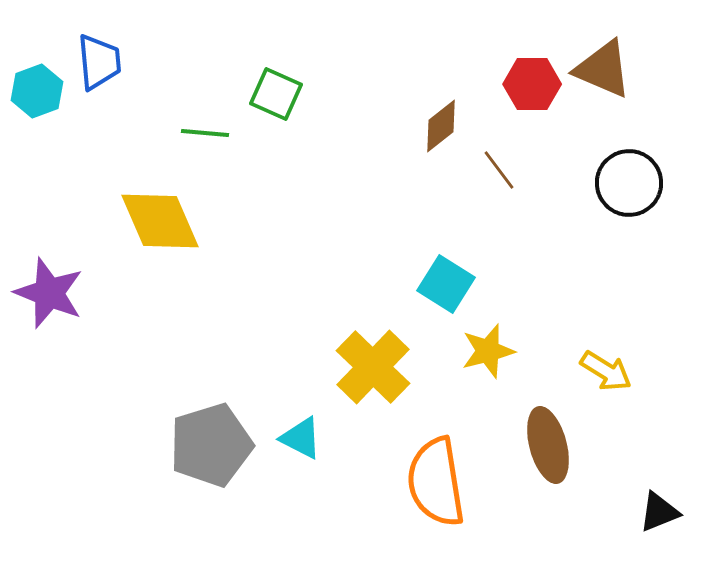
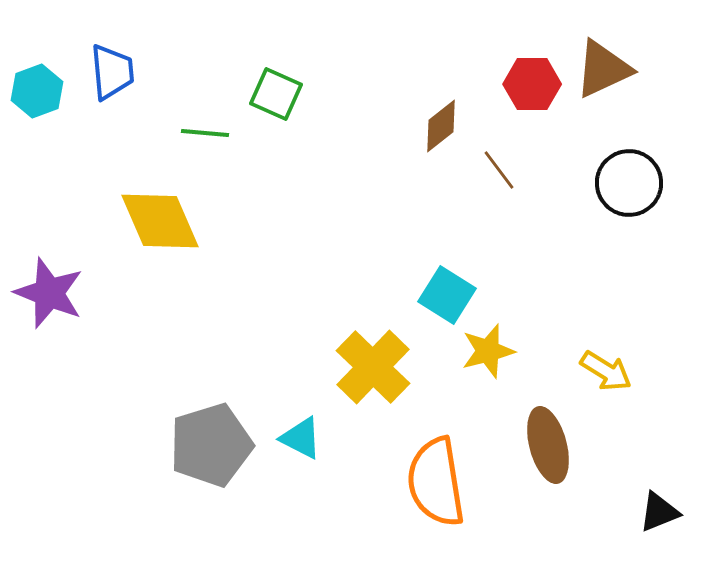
blue trapezoid: moved 13 px right, 10 px down
brown triangle: rotated 48 degrees counterclockwise
cyan square: moved 1 px right, 11 px down
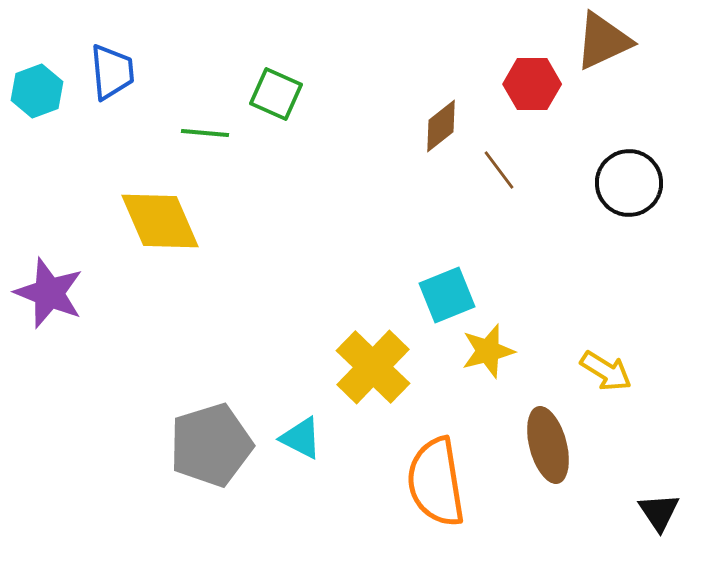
brown triangle: moved 28 px up
cyan square: rotated 36 degrees clockwise
black triangle: rotated 42 degrees counterclockwise
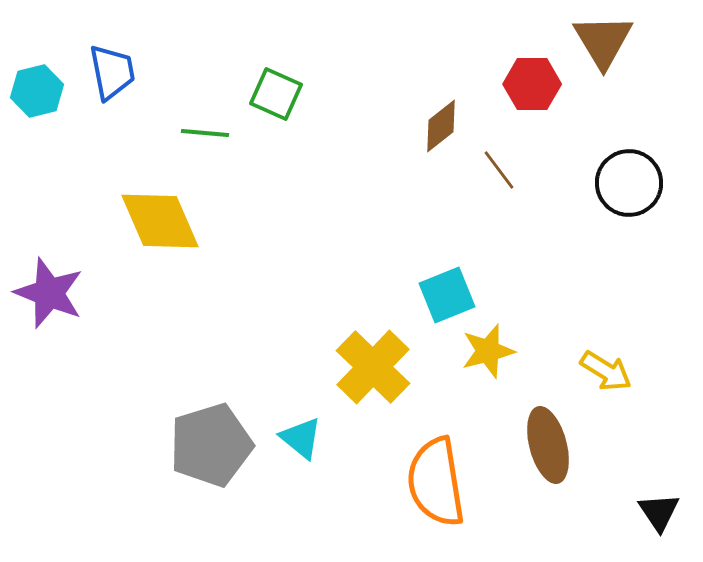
brown triangle: rotated 36 degrees counterclockwise
blue trapezoid: rotated 6 degrees counterclockwise
cyan hexagon: rotated 6 degrees clockwise
cyan triangle: rotated 12 degrees clockwise
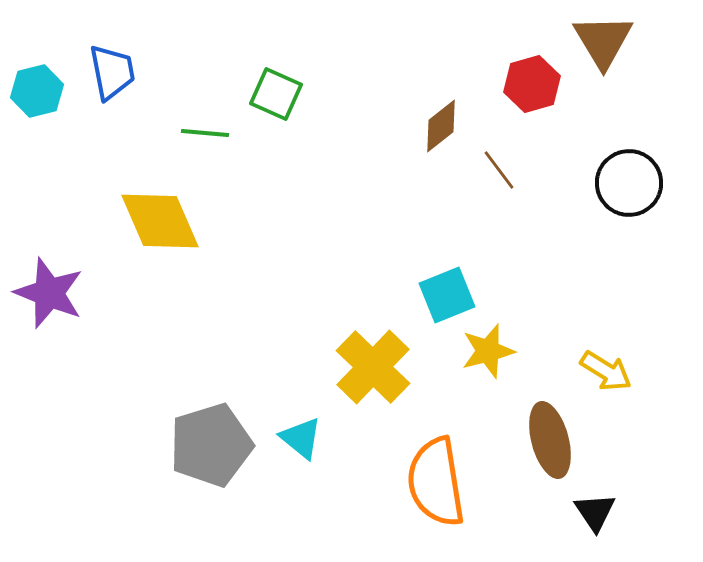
red hexagon: rotated 16 degrees counterclockwise
brown ellipse: moved 2 px right, 5 px up
black triangle: moved 64 px left
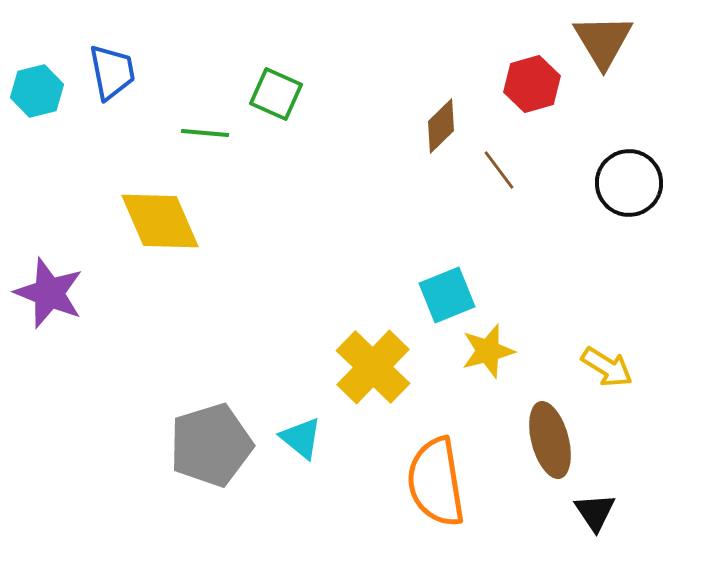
brown diamond: rotated 6 degrees counterclockwise
yellow arrow: moved 1 px right, 4 px up
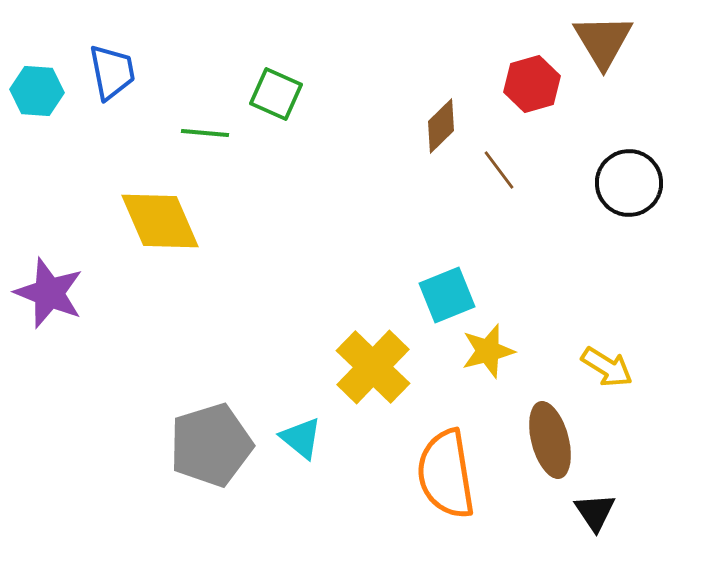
cyan hexagon: rotated 18 degrees clockwise
orange semicircle: moved 10 px right, 8 px up
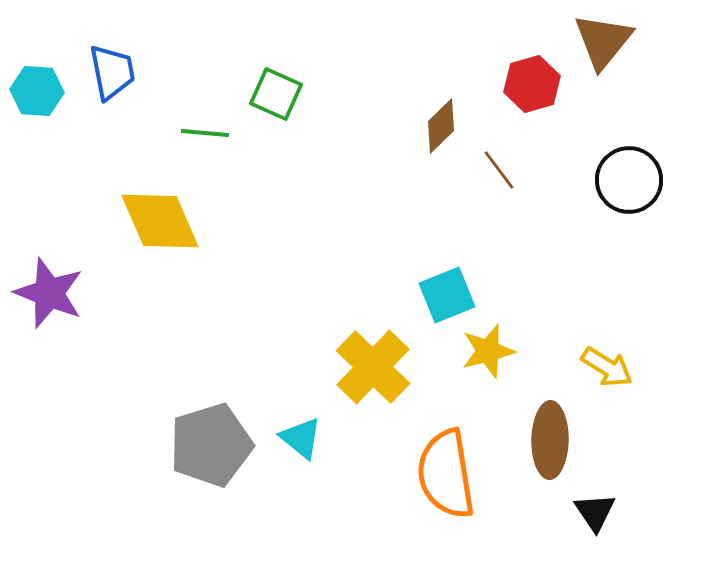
brown triangle: rotated 10 degrees clockwise
black circle: moved 3 px up
brown ellipse: rotated 16 degrees clockwise
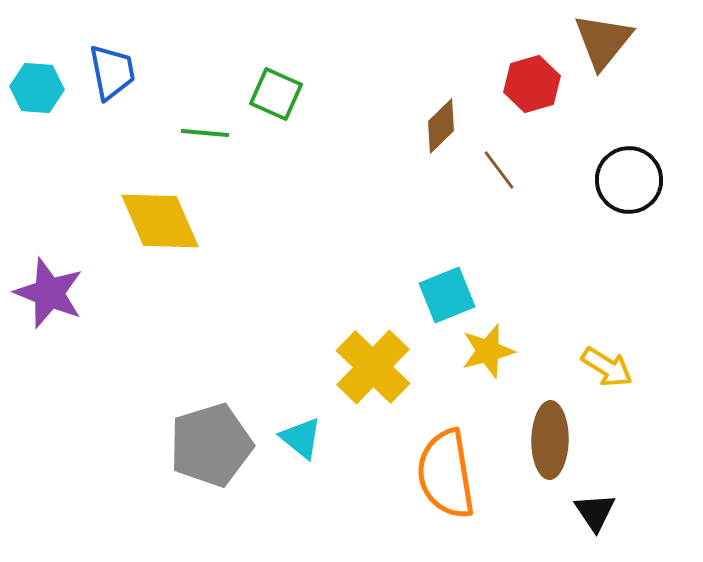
cyan hexagon: moved 3 px up
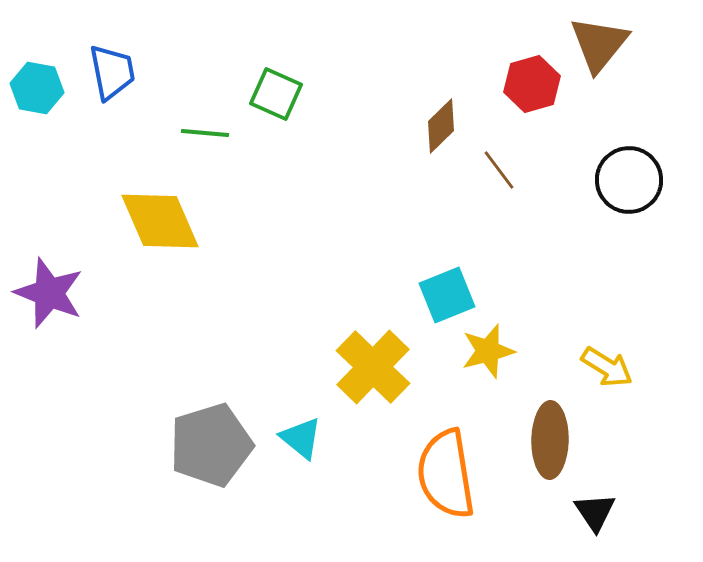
brown triangle: moved 4 px left, 3 px down
cyan hexagon: rotated 6 degrees clockwise
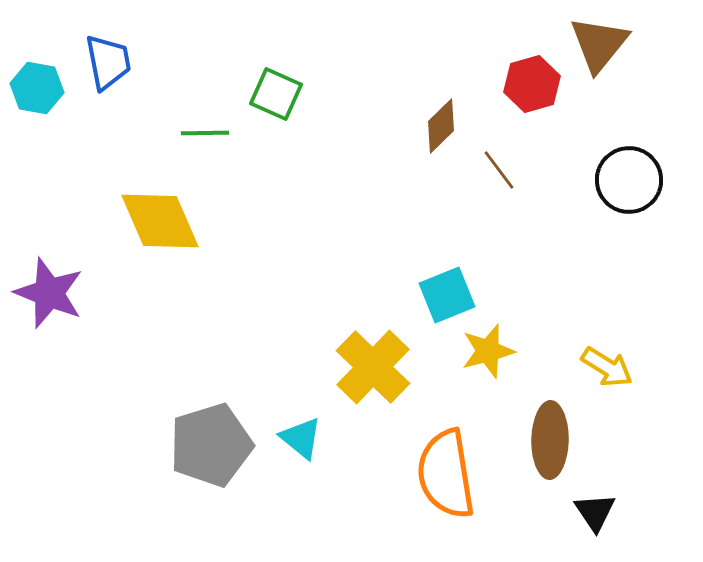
blue trapezoid: moved 4 px left, 10 px up
green line: rotated 6 degrees counterclockwise
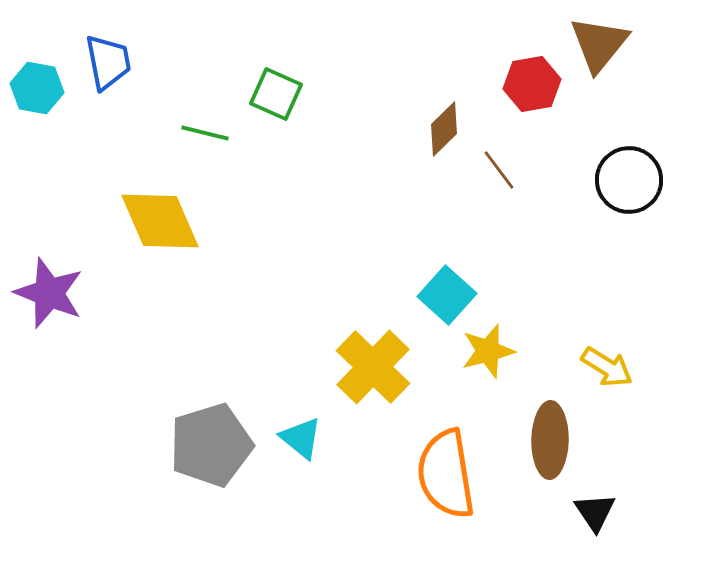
red hexagon: rotated 6 degrees clockwise
brown diamond: moved 3 px right, 3 px down
green line: rotated 15 degrees clockwise
cyan square: rotated 26 degrees counterclockwise
